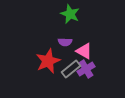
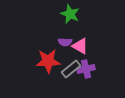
pink triangle: moved 4 px left, 5 px up
red star: rotated 20 degrees clockwise
purple cross: rotated 18 degrees clockwise
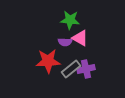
green star: moved 6 px down; rotated 18 degrees counterclockwise
pink triangle: moved 8 px up
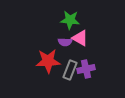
gray rectangle: moved 1 px left, 1 px down; rotated 30 degrees counterclockwise
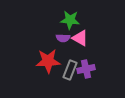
purple semicircle: moved 2 px left, 4 px up
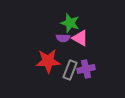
green star: moved 3 px down; rotated 12 degrees clockwise
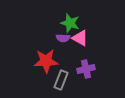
red star: moved 2 px left
gray rectangle: moved 9 px left, 10 px down
